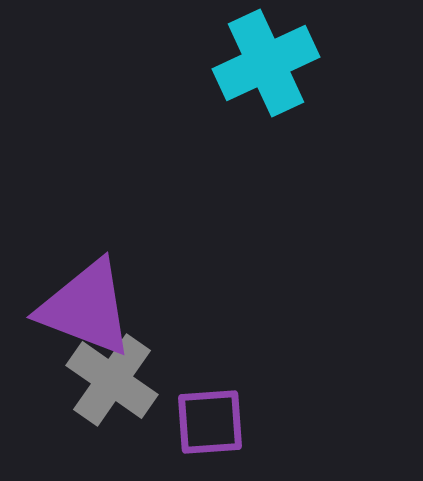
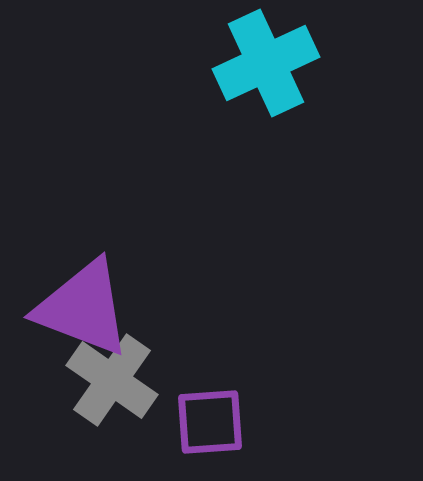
purple triangle: moved 3 px left
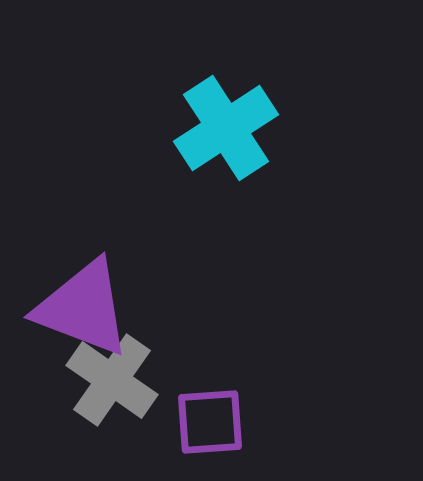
cyan cross: moved 40 px left, 65 px down; rotated 8 degrees counterclockwise
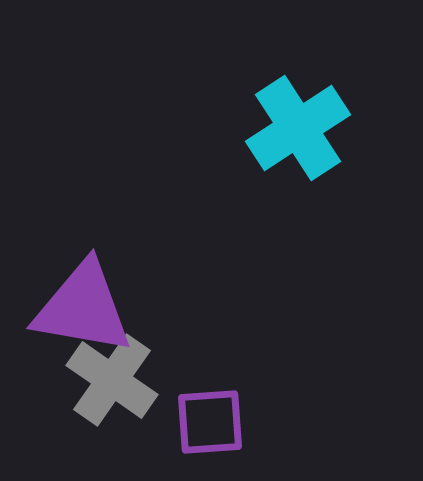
cyan cross: moved 72 px right
purple triangle: rotated 11 degrees counterclockwise
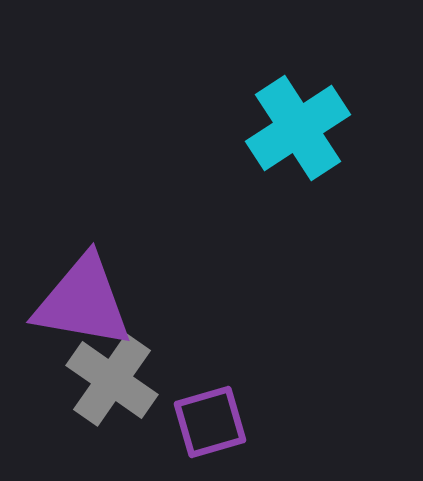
purple triangle: moved 6 px up
purple square: rotated 12 degrees counterclockwise
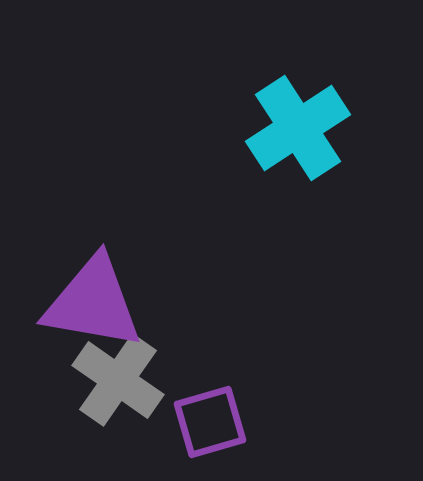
purple triangle: moved 10 px right, 1 px down
gray cross: moved 6 px right
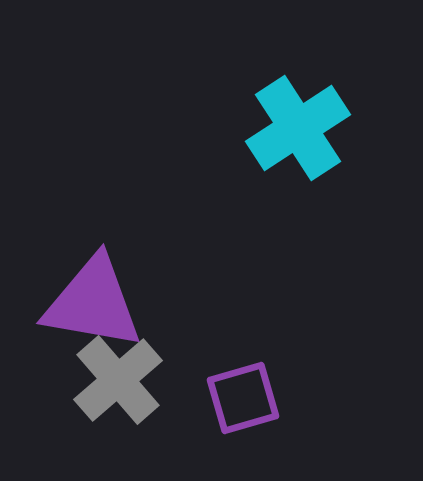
gray cross: rotated 14 degrees clockwise
purple square: moved 33 px right, 24 px up
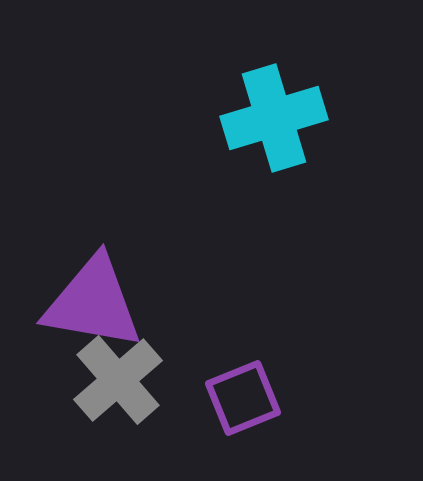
cyan cross: moved 24 px left, 10 px up; rotated 16 degrees clockwise
purple square: rotated 6 degrees counterclockwise
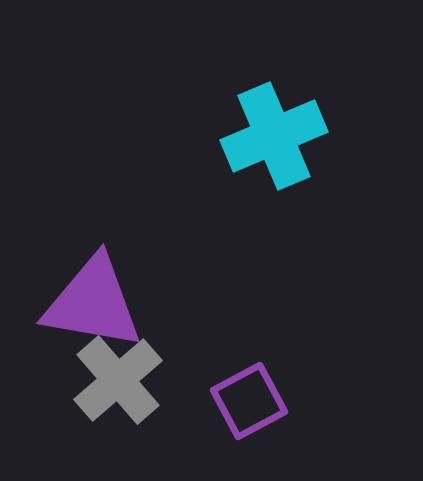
cyan cross: moved 18 px down; rotated 6 degrees counterclockwise
purple square: moved 6 px right, 3 px down; rotated 6 degrees counterclockwise
